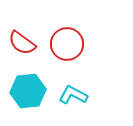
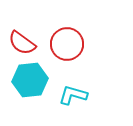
cyan hexagon: moved 2 px right, 11 px up
cyan L-shape: rotated 12 degrees counterclockwise
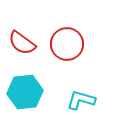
cyan hexagon: moved 5 px left, 12 px down
cyan L-shape: moved 8 px right, 5 px down
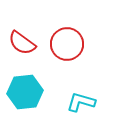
cyan L-shape: moved 2 px down
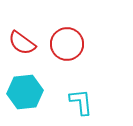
cyan L-shape: rotated 68 degrees clockwise
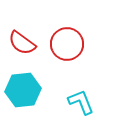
cyan hexagon: moved 2 px left, 2 px up
cyan L-shape: rotated 16 degrees counterclockwise
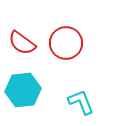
red circle: moved 1 px left, 1 px up
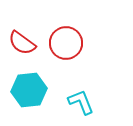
cyan hexagon: moved 6 px right
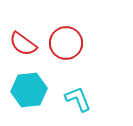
red semicircle: moved 1 px right, 1 px down
cyan L-shape: moved 3 px left, 3 px up
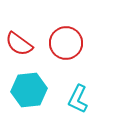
red semicircle: moved 4 px left
cyan L-shape: rotated 132 degrees counterclockwise
